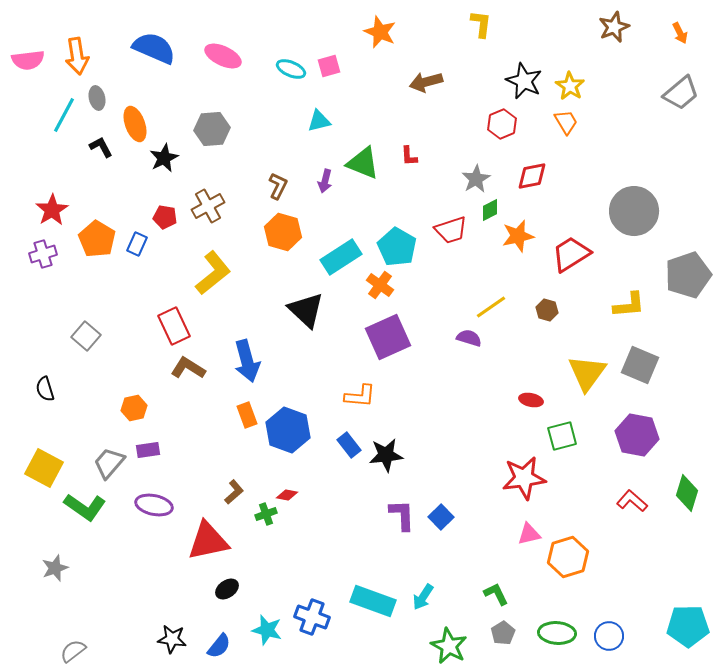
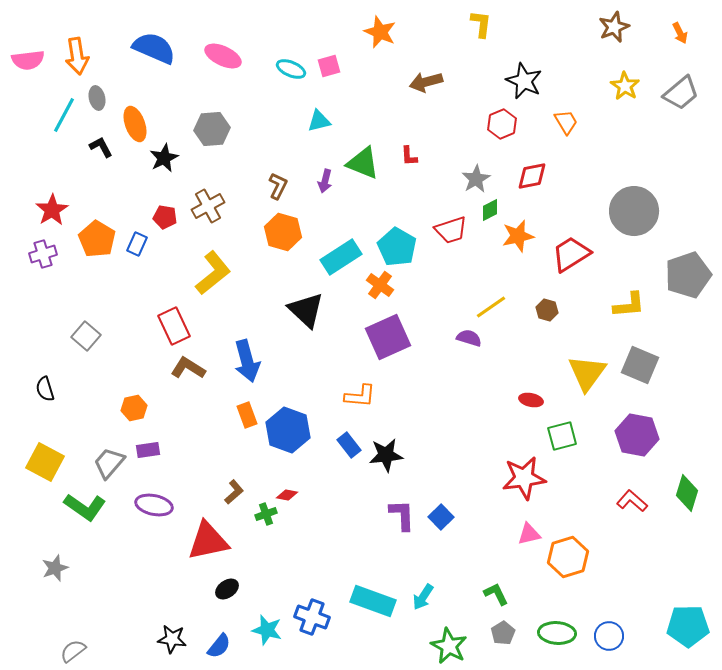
yellow star at (570, 86): moved 55 px right
yellow square at (44, 468): moved 1 px right, 6 px up
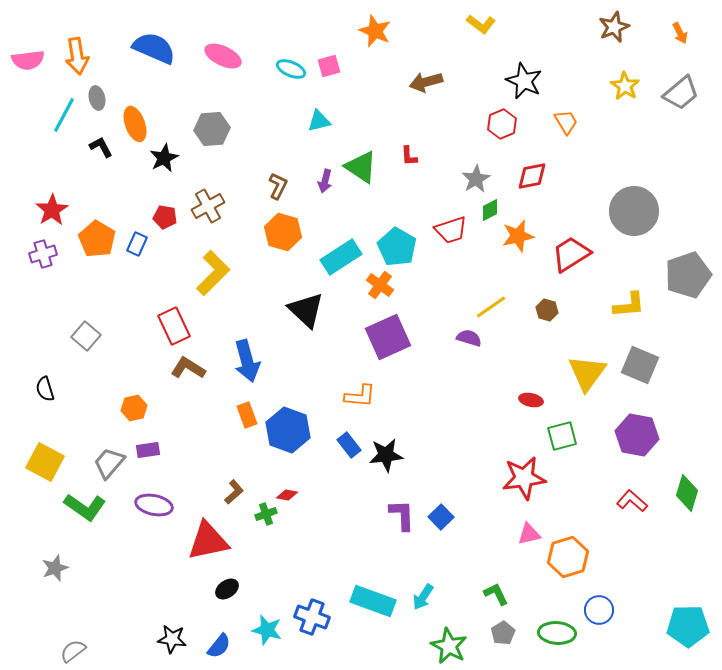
yellow L-shape at (481, 24): rotated 120 degrees clockwise
orange star at (380, 32): moved 5 px left, 1 px up
green triangle at (363, 163): moved 2 px left, 4 px down; rotated 12 degrees clockwise
yellow L-shape at (213, 273): rotated 6 degrees counterclockwise
blue circle at (609, 636): moved 10 px left, 26 px up
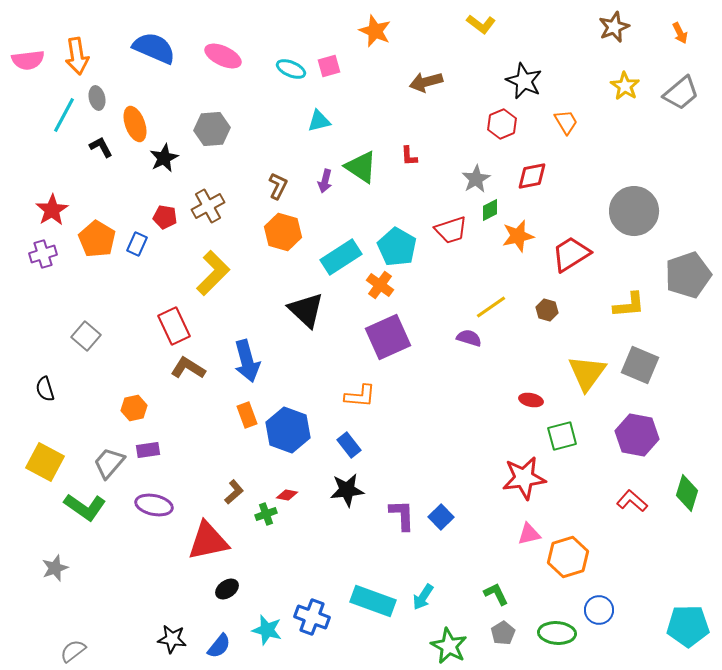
black star at (386, 455): moved 39 px left, 35 px down
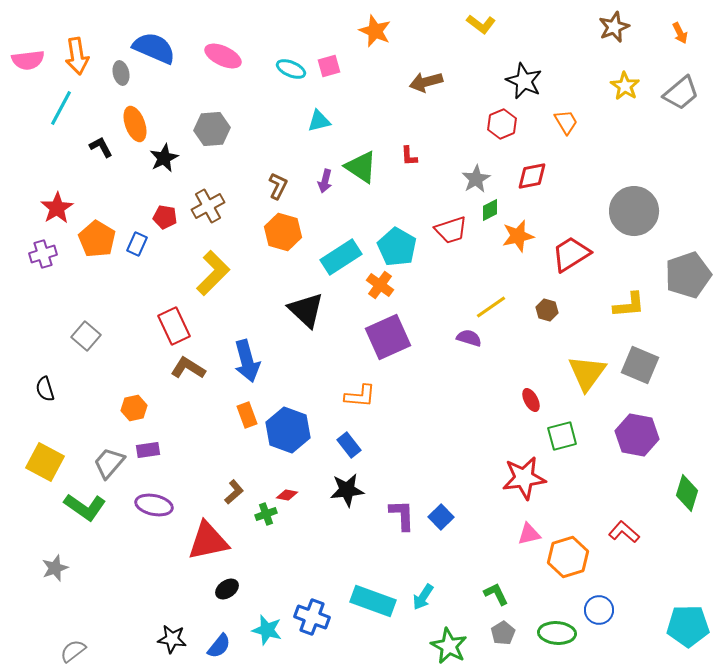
gray ellipse at (97, 98): moved 24 px right, 25 px up
cyan line at (64, 115): moved 3 px left, 7 px up
red star at (52, 210): moved 5 px right, 2 px up
red ellipse at (531, 400): rotated 50 degrees clockwise
red L-shape at (632, 501): moved 8 px left, 31 px down
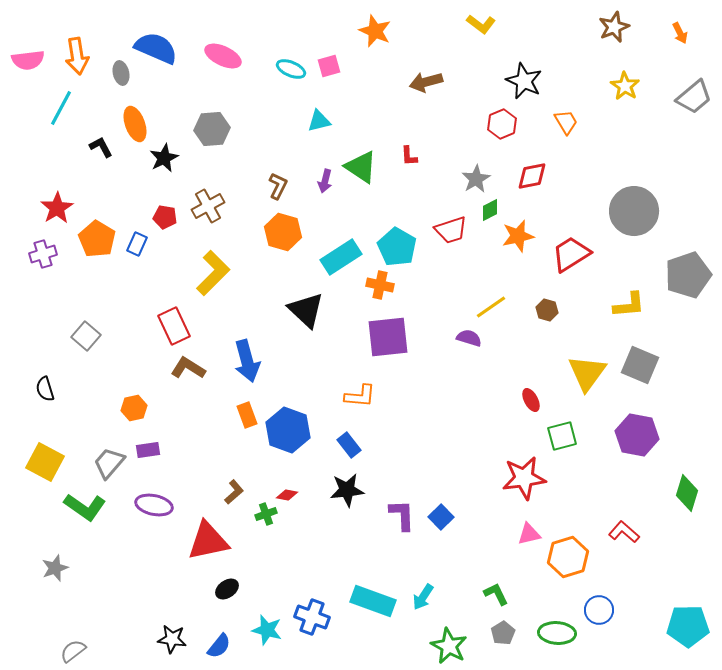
blue semicircle at (154, 48): moved 2 px right
gray trapezoid at (681, 93): moved 13 px right, 4 px down
orange cross at (380, 285): rotated 24 degrees counterclockwise
purple square at (388, 337): rotated 18 degrees clockwise
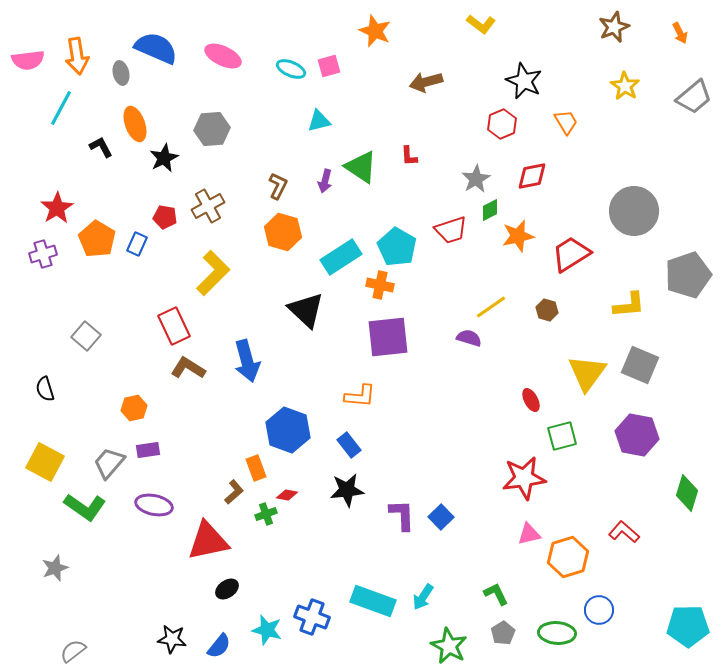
orange rectangle at (247, 415): moved 9 px right, 53 px down
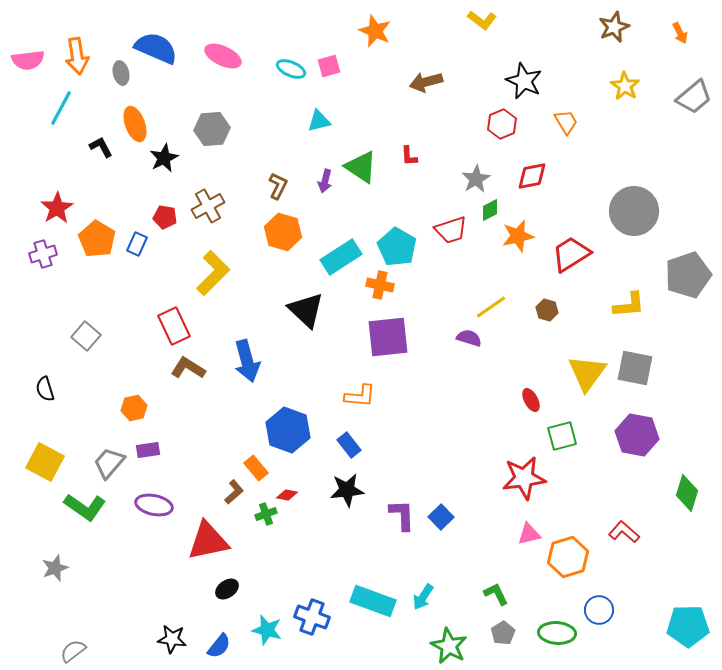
yellow L-shape at (481, 24): moved 1 px right, 4 px up
gray square at (640, 365): moved 5 px left, 3 px down; rotated 12 degrees counterclockwise
orange rectangle at (256, 468): rotated 20 degrees counterclockwise
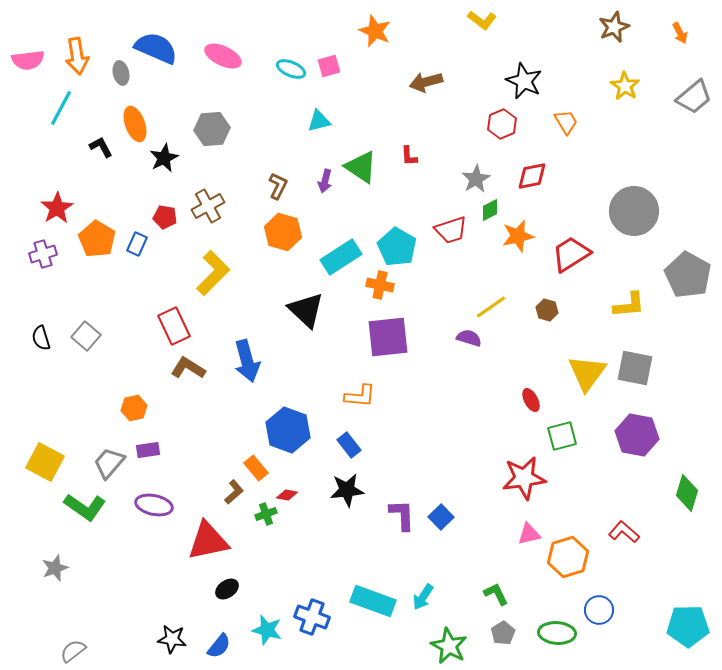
gray pentagon at (688, 275): rotated 24 degrees counterclockwise
black semicircle at (45, 389): moved 4 px left, 51 px up
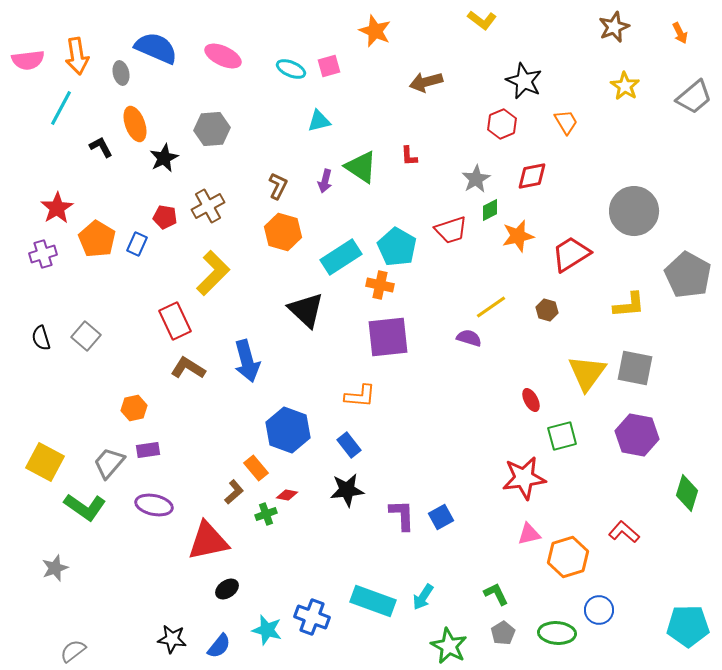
red rectangle at (174, 326): moved 1 px right, 5 px up
blue square at (441, 517): rotated 15 degrees clockwise
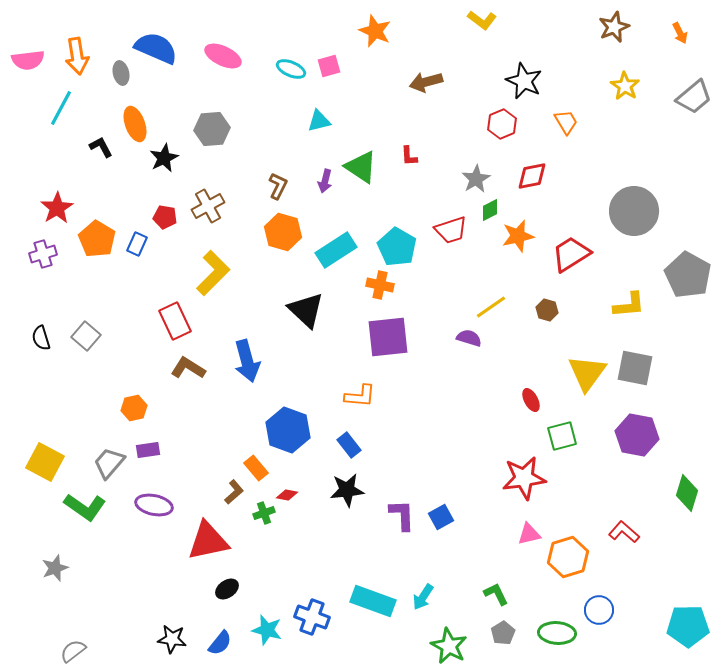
cyan rectangle at (341, 257): moved 5 px left, 7 px up
green cross at (266, 514): moved 2 px left, 1 px up
blue semicircle at (219, 646): moved 1 px right, 3 px up
